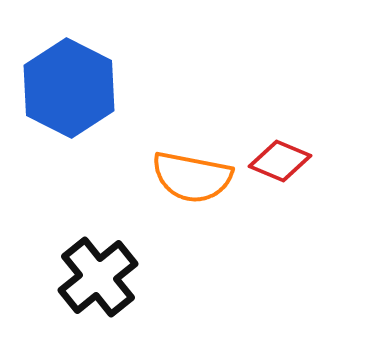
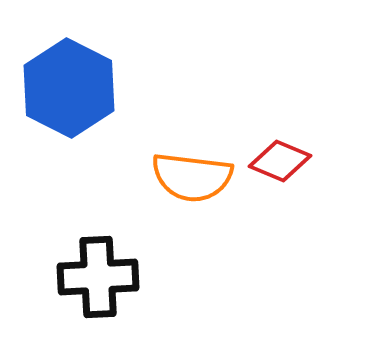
orange semicircle: rotated 4 degrees counterclockwise
black cross: rotated 36 degrees clockwise
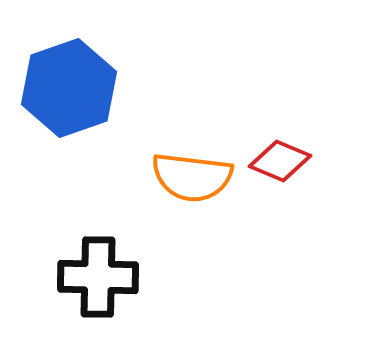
blue hexagon: rotated 14 degrees clockwise
black cross: rotated 4 degrees clockwise
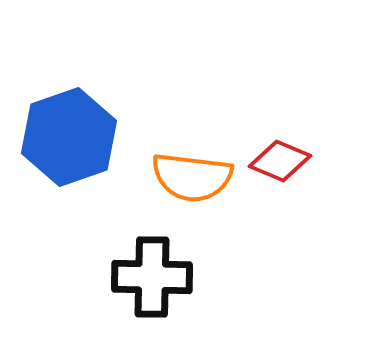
blue hexagon: moved 49 px down
black cross: moved 54 px right
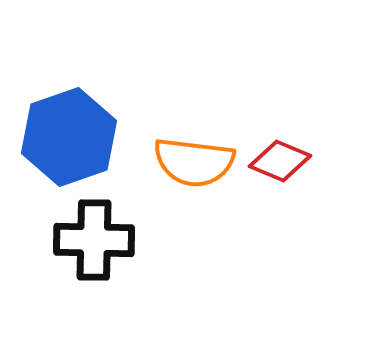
orange semicircle: moved 2 px right, 15 px up
black cross: moved 58 px left, 37 px up
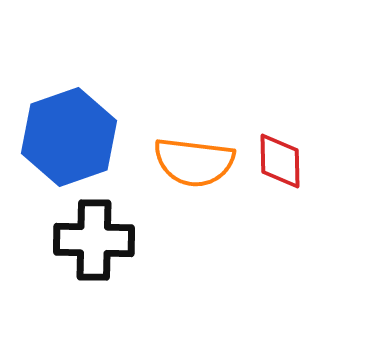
red diamond: rotated 66 degrees clockwise
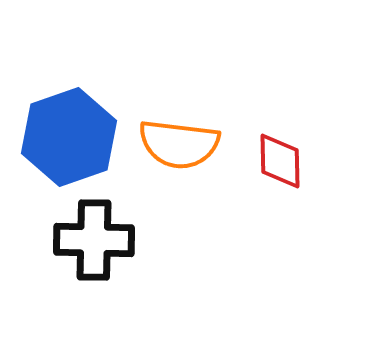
orange semicircle: moved 15 px left, 18 px up
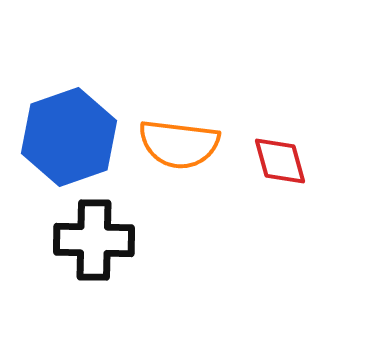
red diamond: rotated 14 degrees counterclockwise
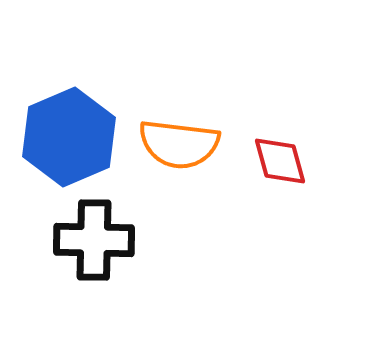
blue hexagon: rotated 4 degrees counterclockwise
